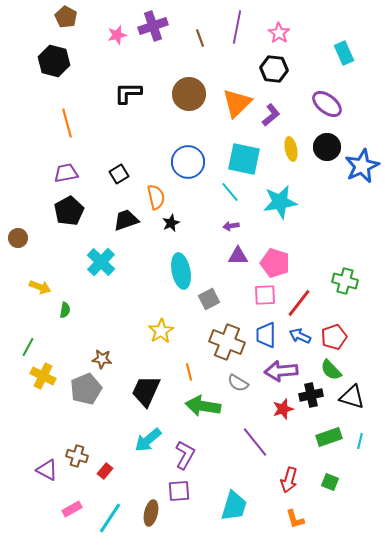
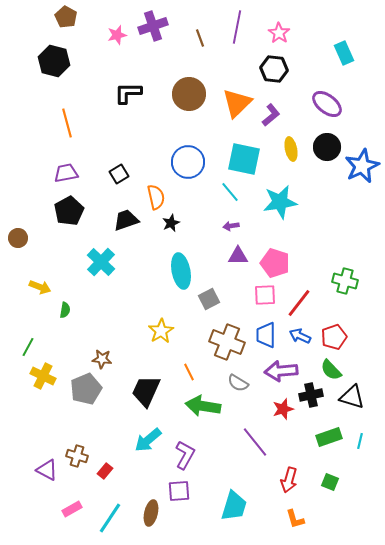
orange line at (189, 372): rotated 12 degrees counterclockwise
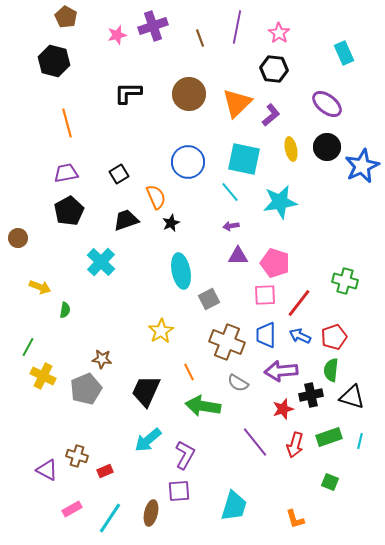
orange semicircle at (156, 197): rotated 10 degrees counterclockwise
green semicircle at (331, 370): rotated 50 degrees clockwise
red rectangle at (105, 471): rotated 28 degrees clockwise
red arrow at (289, 480): moved 6 px right, 35 px up
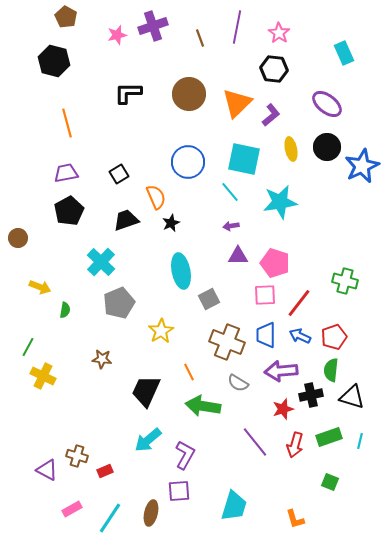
gray pentagon at (86, 389): moved 33 px right, 86 px up
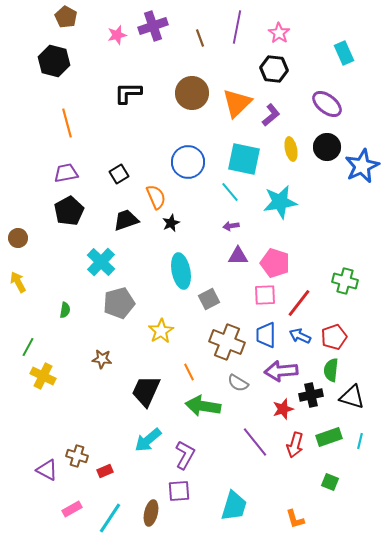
brown circle at (189, 94): moved 3 px right, 1 px up
yellow arrow at (40, 287): moved 22 px left, 5 px up; rotated 140 degrees counterclockwise
gray pentagon at (119, 303): rotated 8 degrees clockwise
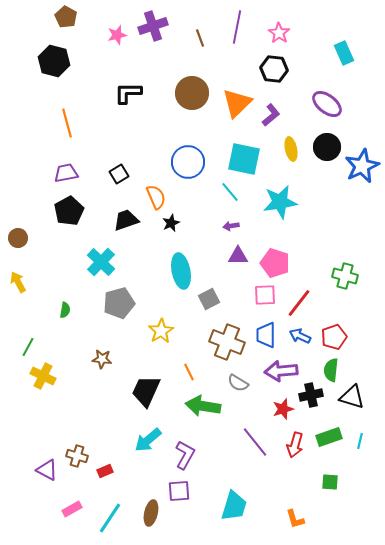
green cross at (345, 281): moved 5 px up
green square at (330, 482): rotated 18 degrees counterclockwise
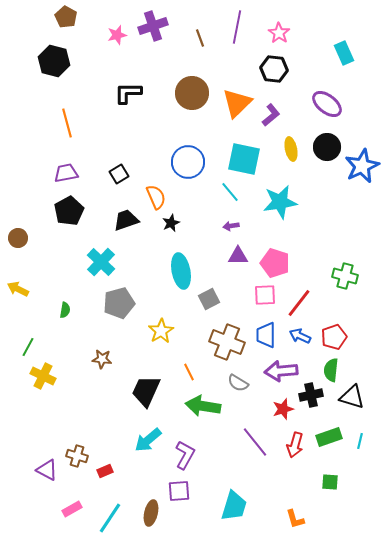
yellow arrow at (18, 282): moved 7 px down; rotated 35 degrees counterclockwise
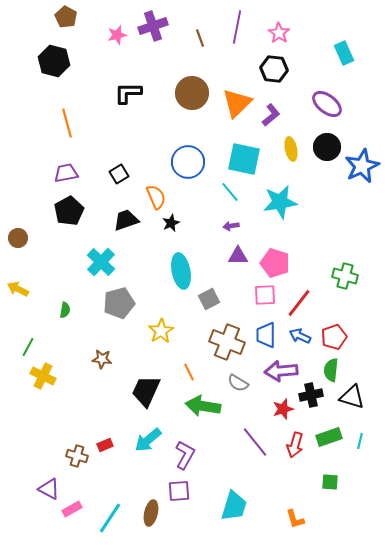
purple triangle at (47, 470): moved 2 px right, 19 px down
red rectangle at (105, 471): moved 26 px up
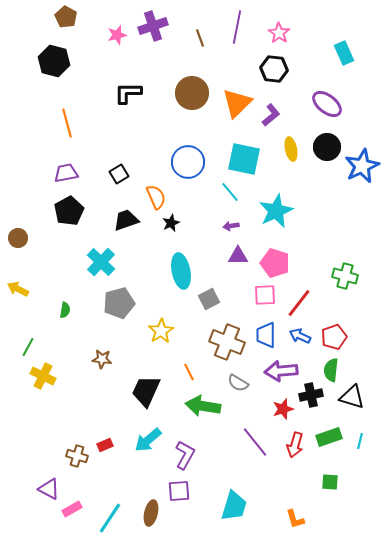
cyan star at (280, 202): moved 4 px left, 9 px down; rotated 16 degrees counterclockwise
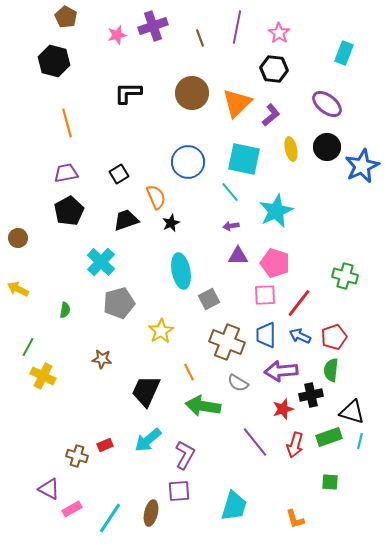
cyan rectangle at (344, 53): rotated 45 degrees clockwise
black triangle at (352, 397): moved 15 px down
